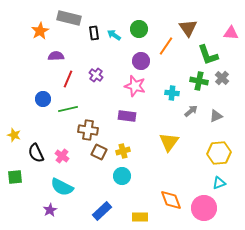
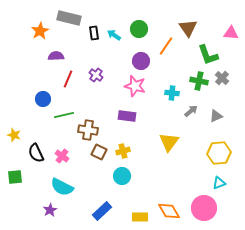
green line: moved 4 px left, 6 px down
orange diamond: moved 2 px left, 11 px down; rotated 10 degrees counterclockwise
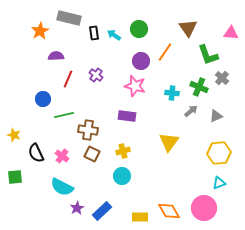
orange line: moved 1 px left, 6 px down
green cross: moved 6 px down; rotated 12 degrees clockwise
brown square: moved 7 px left, 2 px down
purple star: moved 27 px right, 2 px up
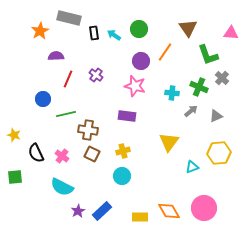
green line: moved 2 px right, 1 px up
cyan triangle: moved 27 px left, 16 px up
purple star: moved 1 px right, 3 px down
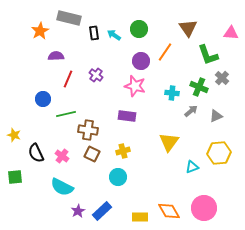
cyan circle: moved 4 px left, 1 px down
